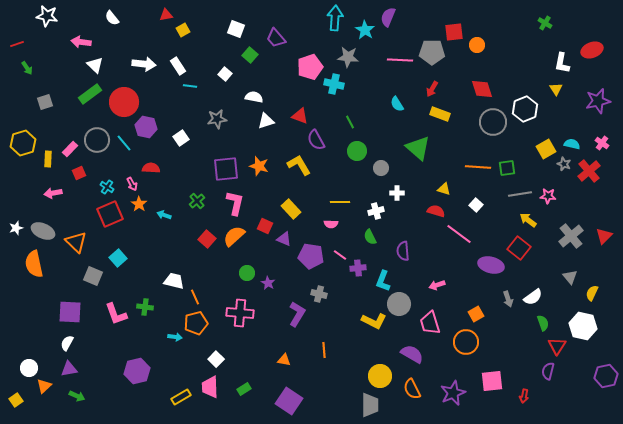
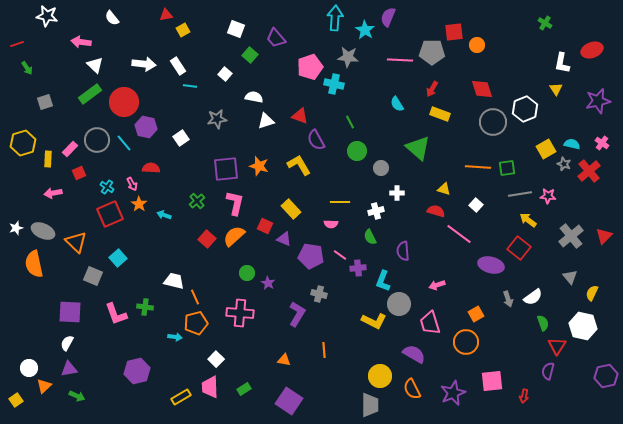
purple semicircle at (412, 354): moved 2 px right
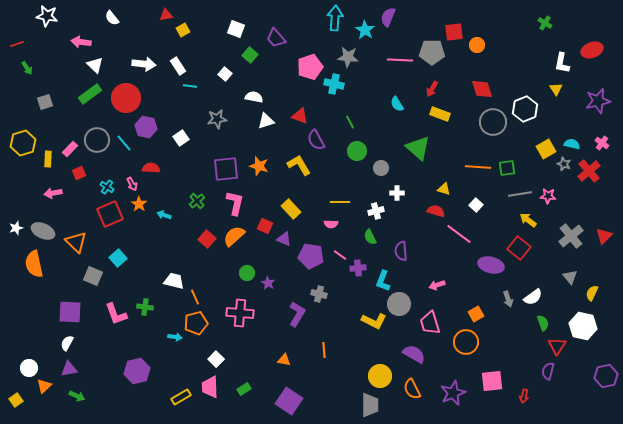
red circle at (124, 102): moved 2 px right, 4 px up
purple semicircle at (403, 251): moved 2 px left
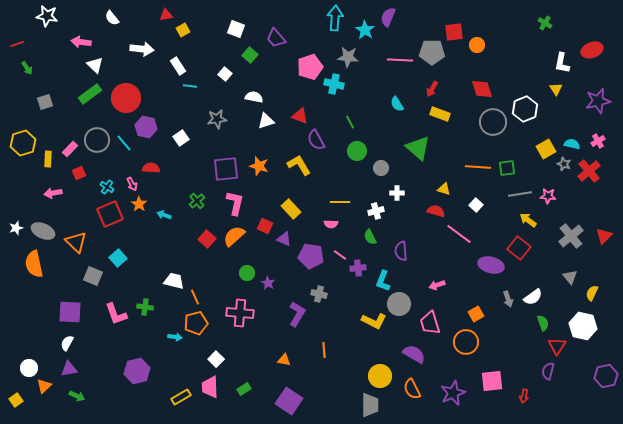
white arrow at (144, 64): moved 2 px left, 15 px up
pink cross at (602, 143): moved 4 px left, 2 px up; rotated 24 degrees clockwise
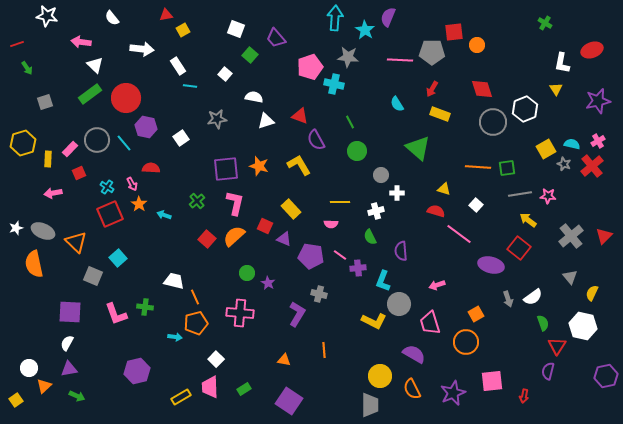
gray circle at (381, 168): moved 7 px down
red cross at (589, 171): moved 3 px right, 5 px up
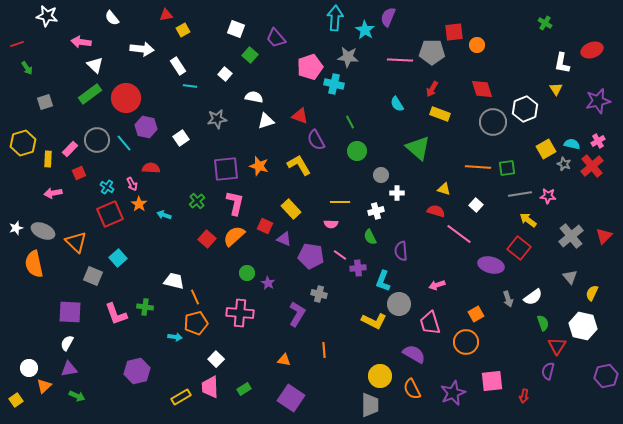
purple square at (289, 401): moved 2 px right, 3 px up
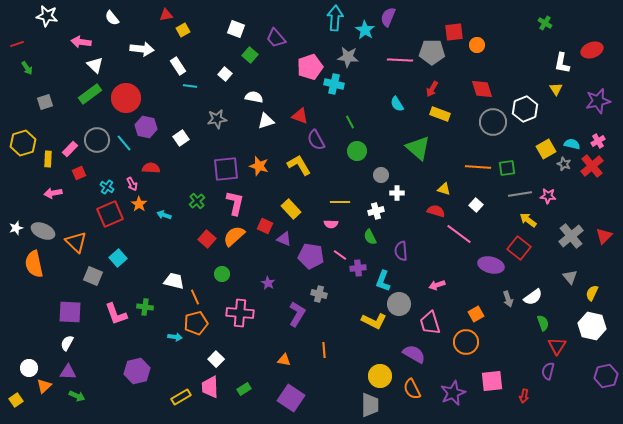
green circle at (247, 273): moved 25 px left, 1 px down
white hexagon at (583, 326): moved 9 px right
purple triangle at (69, 369): moved 1 px left, 3 px down; rotated 12 degrees clockwise
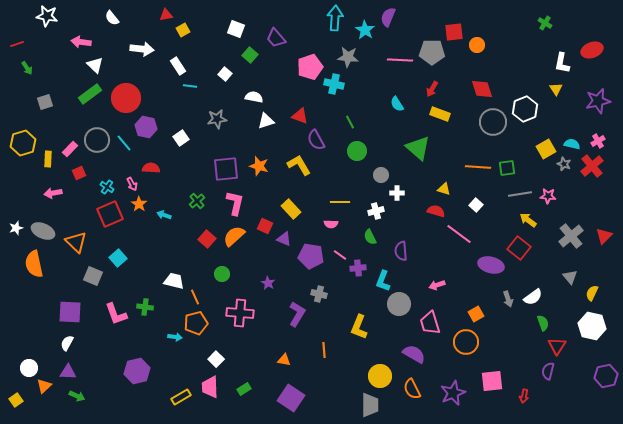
yellow L-shape at (374, 321): moved 15 px left, 6 px down; rotated 85 degrees clockwise
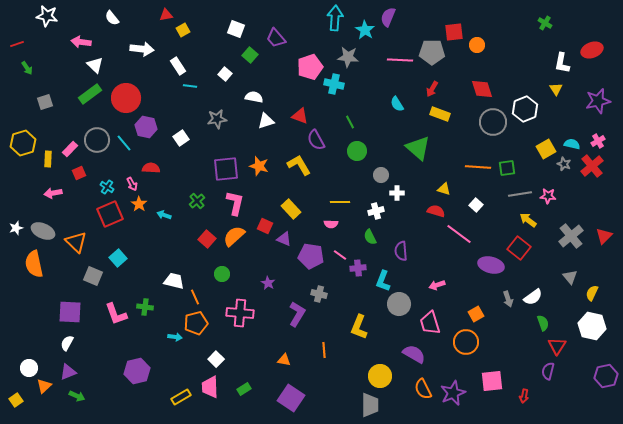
purple triangle at (68, 372): rotated 24 degrees counterclockwise
orange semicircle at (412, 389): moved 11 px right
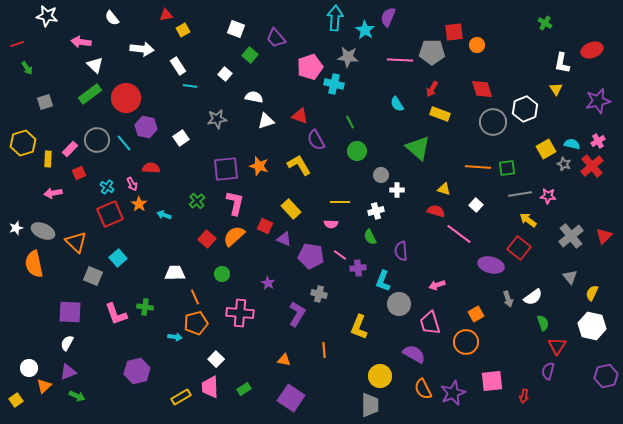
white cross at (397, 193): moved 3 px up
white trapezoid at (174, 281): moved 1 px right, 8 px up; rotated 15 degrees counterclockwise
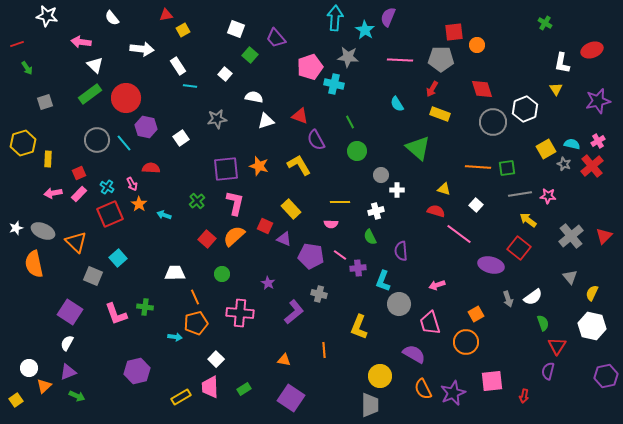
gray pentagon at (432, 52): moved 9 px right, 7 px down
pink rectangle at (70, 149): moved 9 px right, 45 px down
purple square at (70, 312): rotated 30 degrees clockwise
purple L-shape at (297, 314): moved 3 px left, 2 px up; rotated 20 degrees clockwise
